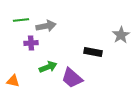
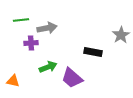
gray arrow: moved 1 px right, 2 px down
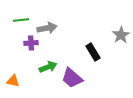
black rectangle: rotated 48 degrees clockwise
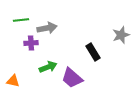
gray star: rotated 12 degrees clockwise
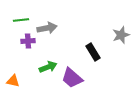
purple cross: moved 3 px left, 2 px up
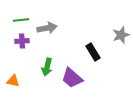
purple cross: moved 6 px left
green arrow: moved 1 px left; rotated 126 degrees clockwise
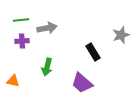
purple trapezoid: moved 10 px right, 5 px down
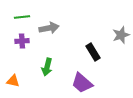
green line: moved 1 px right, 3 px up
gray arrow: moved 2 px right
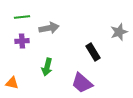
gray star: moved 2 px left, 3 px up
orange triangle: moved 1 px left, 2 px down
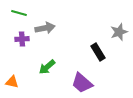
green line: moved 3 px left, 4 px up; rotated 21 degrees clockwise
gray arrow: moved 4 px left
purple cross: moved 2 px up
black rectangle: moved 5 px right
green arrow: rotated 36 degrees clockwise
orange triangle: moved 1 px up
